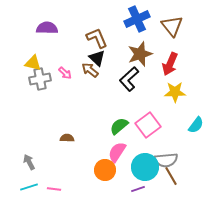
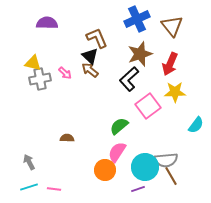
purple semicircle: moved 5 px up
black triangle: moved 7 px left, 2 px up
pink square: moved 19 px up
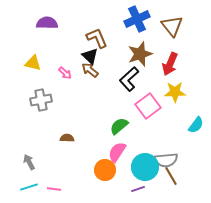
gray cross: moved 1 px right, 21 px down
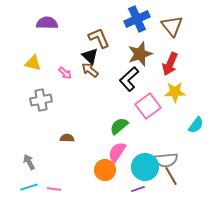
brown L-shape: moved 2 px right
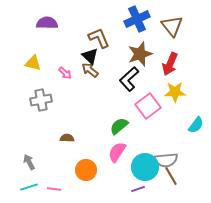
orange circle: moved 19 px left
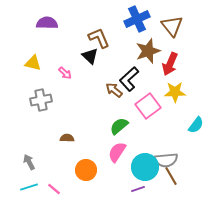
brown star: moved 8 px right, 3 px up
brown arrow: moved 24 px right, 20 px down
pink line: rotated 32 degrees clockwise
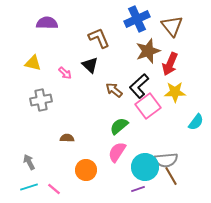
black triangle: moved 9 px down
black L-shape: moved 10 px right, 7 px down
cyan semicircle: moved 3 px up
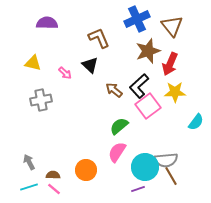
brown semicircle: moved 14 px left, 37 px down
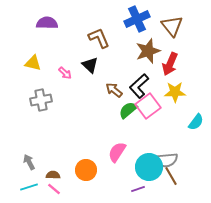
green semicircle: moved 9 px right, 16 px up
cyan circle: moved 4 px right
